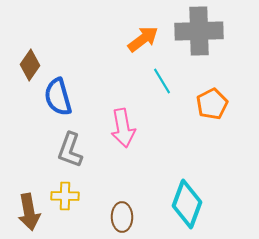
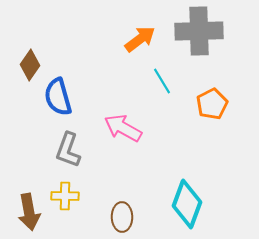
orange arrow: moved 3 px left
pink arrow: rotated 129 degrees clockwise
gray L-shape: moved 2 px left
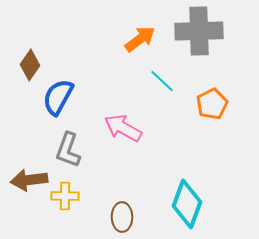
cyan line: rotated 16 degrees counterclockwise
blue semicircle: rotated 45 degrees clockwise
brown arrow: moved 32 px up; rotated 93 degrees clockwise
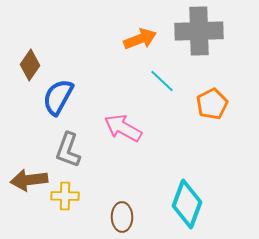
orange arrow: rotated 16 degrees clockwise
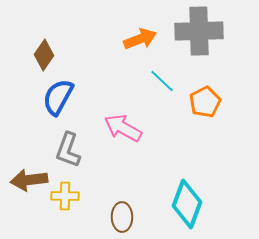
brown diamond: moved 14 px right, 10 px up
orange pentagon: moved 7 px left, 2 px up
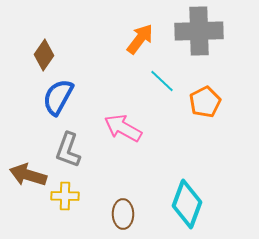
orange arrow: rotated 32 degrees counterclockwise
brown arrow: moved 1 px left, 5 px up; rotated 24 degrees clockwise
brown ellipse: moved 1 px right, 3 px up
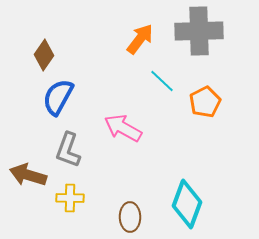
yellow cross: moved 5 px right, 2 px down
brown ellipse: moved 7 px right, 3 px down
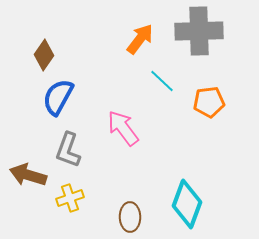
orange pentagon: moved 4 px right; rotated 20 degrees clockwise
pink arrow: rotated 24 degrees clockwise
yellow cross: rotated 20 degrees counterclockwise
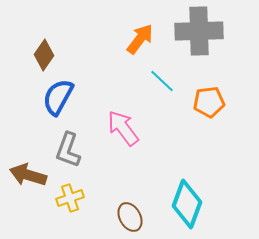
brown ellipse: rotated 28 degrees counterclockwise
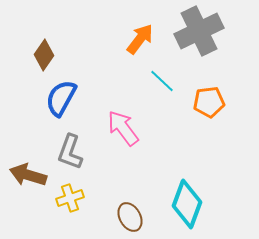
gray cross: rotated 24 degrees counterclockwise
blue semicircle: moved 3 px right, 1 px down
gray L-shape: moved 2 px right, 2 px down
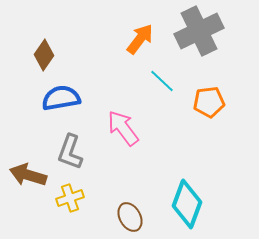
blue semicircle: rotated 51 degrees clockwise
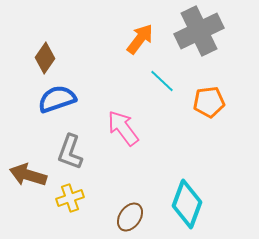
brown diamond: moved 1 px right, 3 px down
blue semicircle: moved 4 px left, 1 px down; rotated 9 degrees counterclockwise
brown ellipse: rotated 64 degrees clockwise
